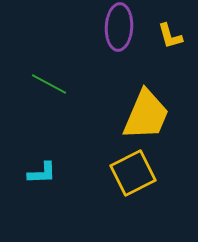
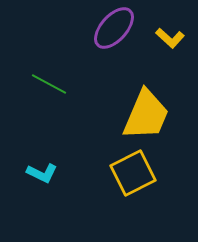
purple ellipse: moved 5 px left, 1 px down; rotated 39 degrees clockwise
yellow L-shape: moved 2 px down; rotated 32 degrees counterclockwise
cyan L-shape: rotated 28 degrees clockwise
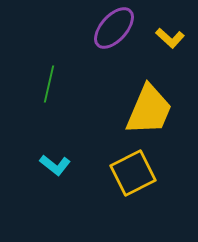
green line: rotated 75 degrees clockwise
yellow trapezoid: moved 3 px right, 5 px up
cyan L-shape: moved 13 px right, 8 px up; rotated 12 degrees clockwise
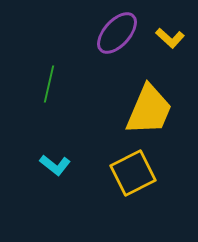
purple ellipse: moved 3 px right, 5 px down
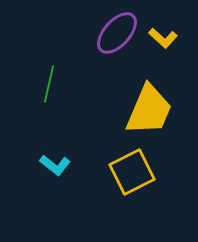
yellow L-shape: moved 7 px left
yellow square: moved 1 px left, 1 px up
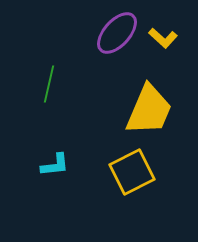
cyan L-shape: rotated 44 degrees counterclockwise
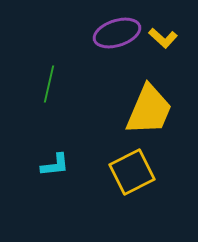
purple ellipse: rotated 30 degrees clockwise
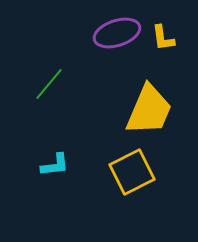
yellow L-shape: rotated 40 degrees clockwise
green line: rotated 27 degrees clockwise
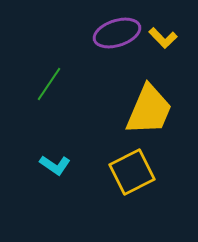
yellow L-shape: rotated 36 degrees counterclockwise
green line: rotated 6 degrees counterclockwise
cyan L-shape: rotated 40 degrees clockwise
